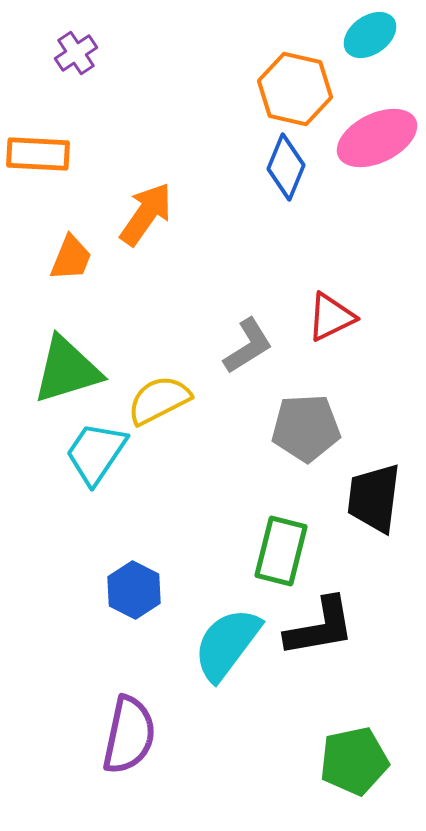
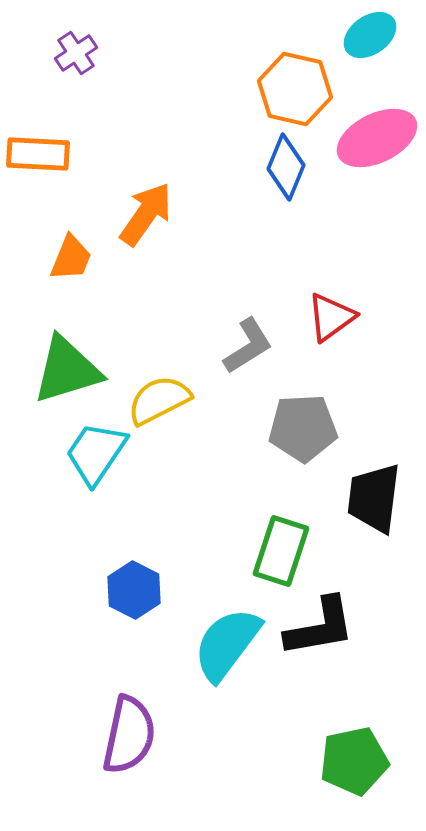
red triangle: rotated 10 degrees counterclockwise
gray pentagon: moved 3 px left
green rectangle: rotated 4 degrees clockwise
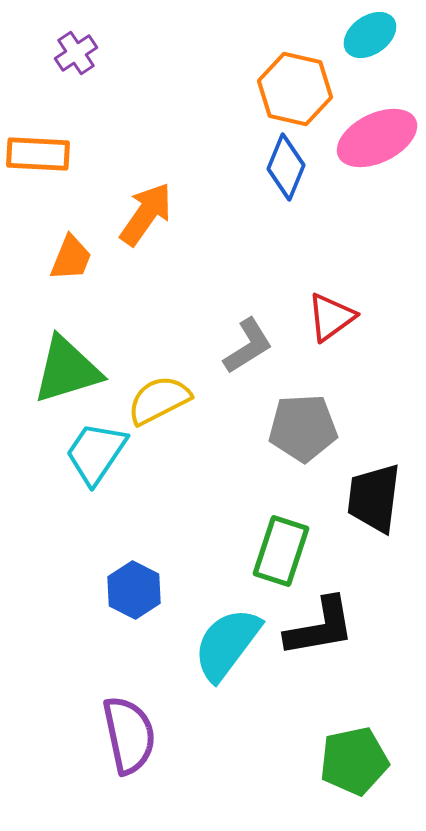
purple semicircle: rotated 24 degrees counterclockwise
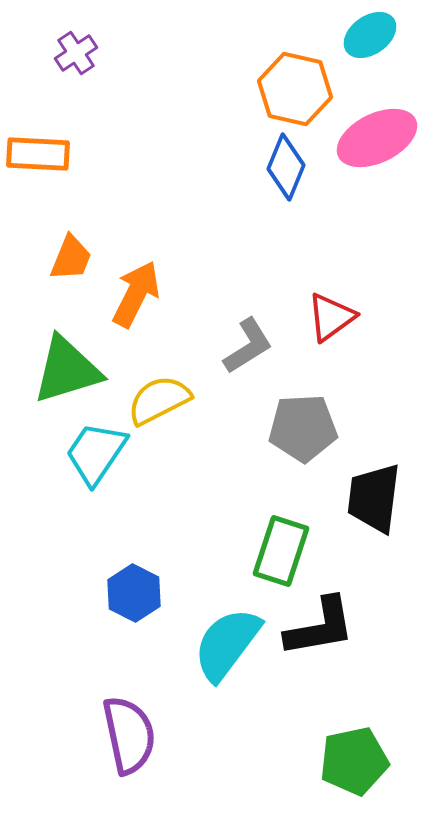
orange arrow: moved 10 px left, 80 px down; rotated 8 degrees counterclockwise
blue hexagon: moved 3 px down
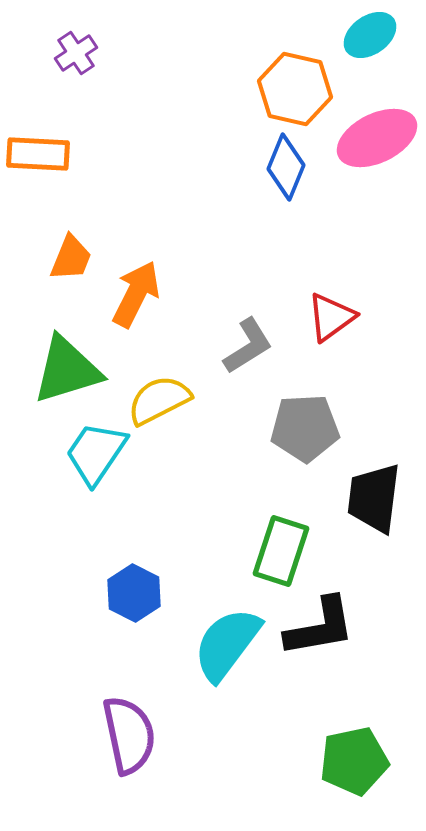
gray pentagon: moved 2 px right
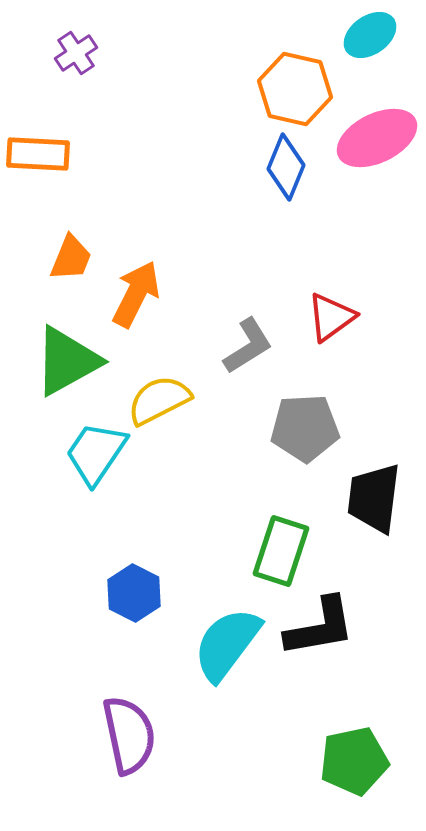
green triangle: moved 9 px up; rotated 12 degrees counterclockwise
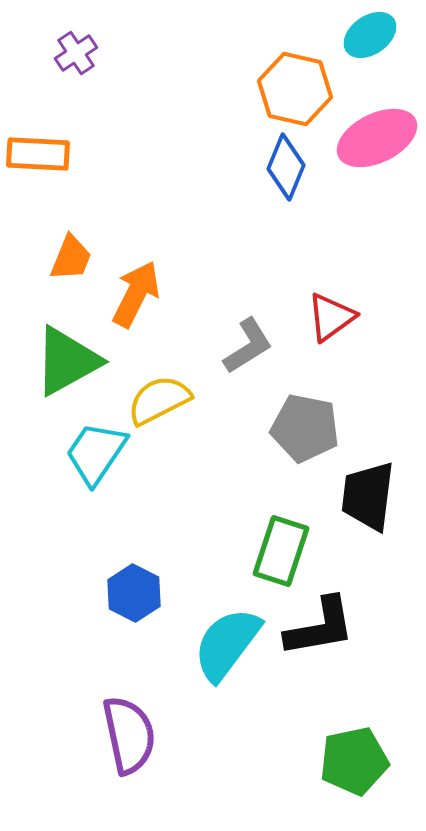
gray pentagon: rotated 14 degrees clockwise
black trapezoid: moved 6 px left, 2 px up
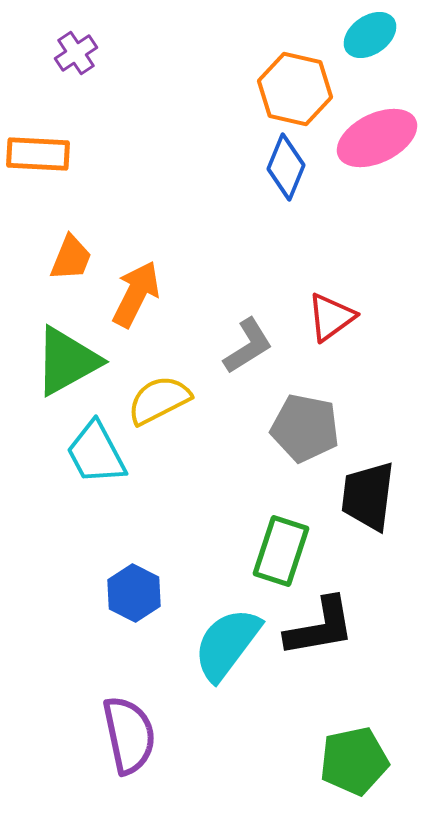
cyan trapezoid: rotated 62 degrees counterclockwise
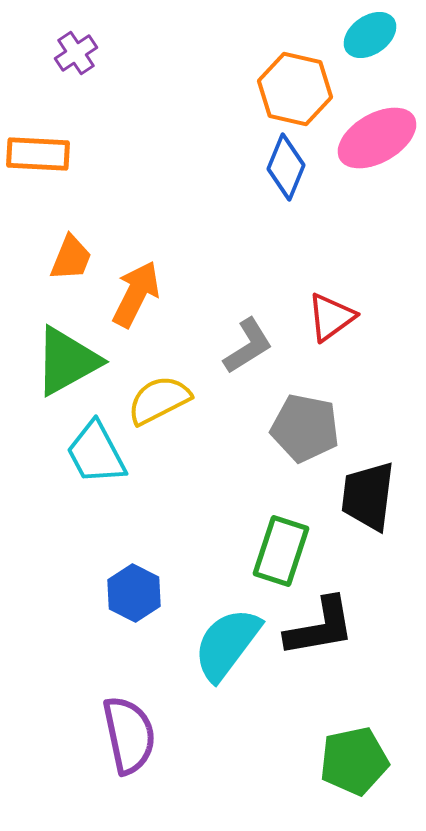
pink ellipse: rotated 4 degrees counterclockwise
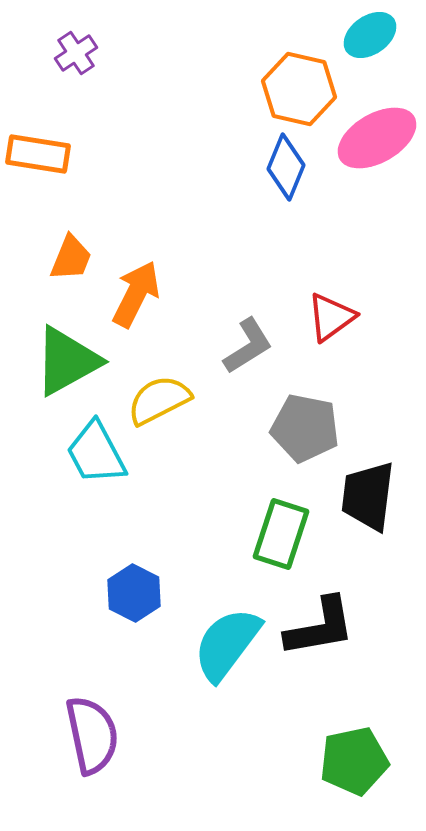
orange hexagon: moved 4 px right
orange rectangle: rotated 6 degrees clockwise
green rectangle: moved 17 px up
purple semicircle: moved 37 px left
